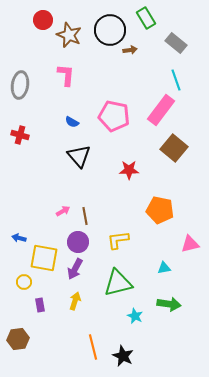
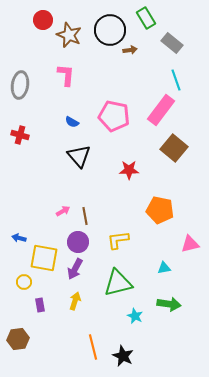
gray rectangle: moved 4 px left
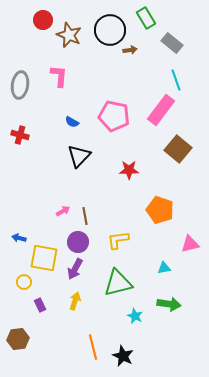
pink L-shape: moved 7 px left, 1 px down
brown square: moved 4 px right, 1 px down
black triangle: rotated 25 degrees clockwise
orange pentagon: rotated 8 degrees clockwise
purple rectangle: rotated 16 degrees counterclockwise
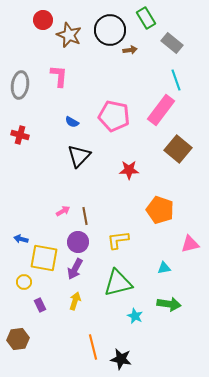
blue arrow: moved 2 px right, 1 px down
black star: moved 2 px left, 3 px down; rotated 15 degrees counterclockwise
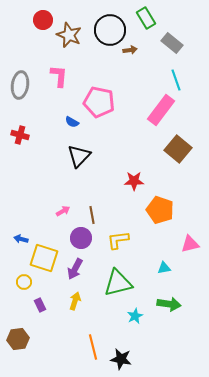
pink pentagon: moved 15 px left, 14 px up
red star: moved 5 px right, 11 px down
brown line: moved 7 px right, 1 px up
purple circle: moved 3 px right, 4 px up
yellow square: rotated 8 degrees clockwise
cyan star: rotated 21 degrees clockwise
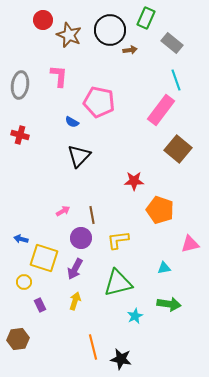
green rectangle: rotated 55 degrees clockwise
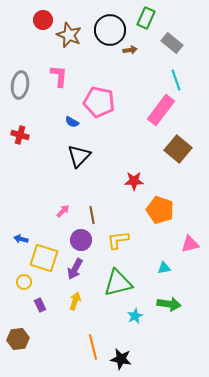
pink arrow: rotated 16 degrees counterclockwise
purple circle: moved 2 px down
